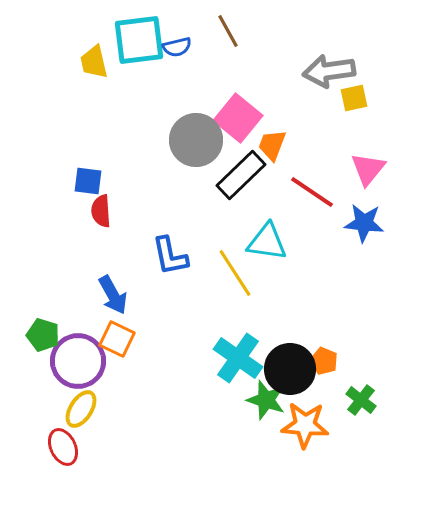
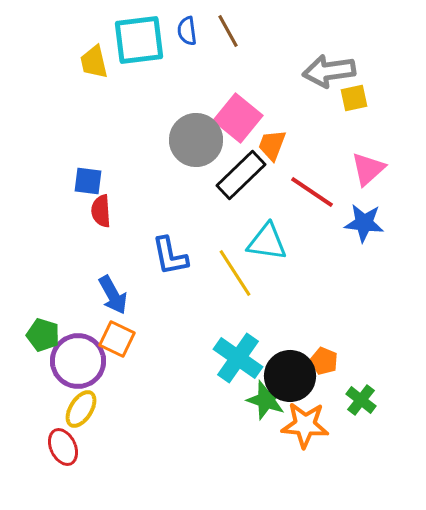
blue semicircle: moved 10 px right, 16 px up; rotated 96 degrees clockwise
pink triangle: rotated 9 degrees clockwise
black circle: moved 7 px down
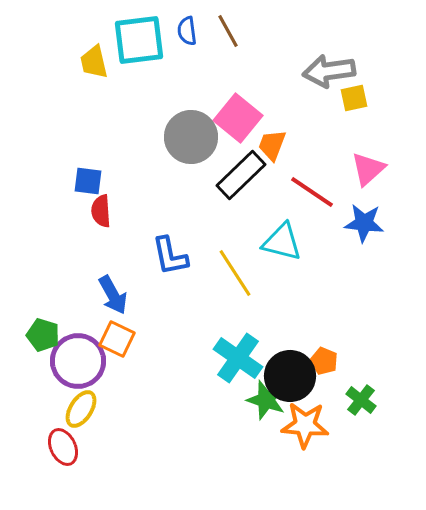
gray circle: moved 5 px left, 3 px up
cyan triangle: moved 15 px right; rotated 6 degrees clockwise
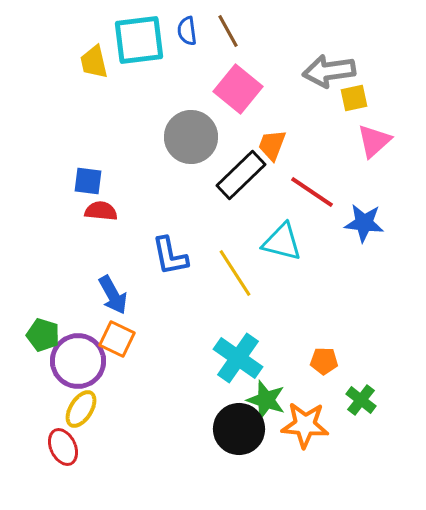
pink square: moved 29 px up
pink triangle: moved 6 px right, 28 px up
red semicircle: rotated 100 degrees clockwise
orange pentagon: rotated 20 degrees counterclockwise
black circle: moved 51 px left, 53 px down
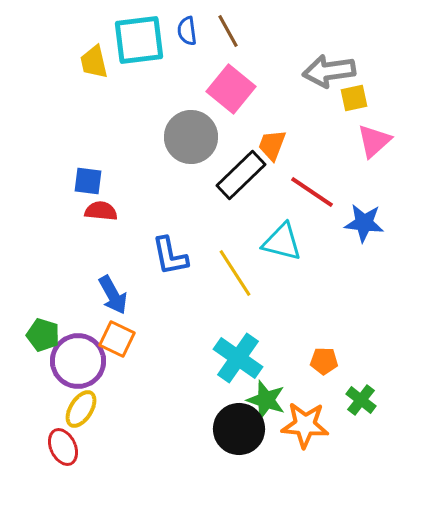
pink square: moved 7 px left
